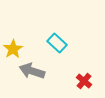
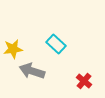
cyan rectangle: moved 1 px left, 1 px down
yellow star: rotated 24 degrees clockwise
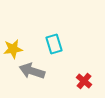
cyan rectangle: moved 2 px left; rotated 30 degrees clockwise
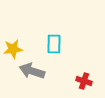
cyan rectangle: rotated 18 degrees clockwise
red cross: rotated 21 degrees counterclockwise
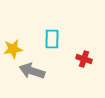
cyan rectangle: moved 2 px left, 5 px up
red cross: moved 22 px up
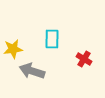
red cross: rotated 14 degrees clockwise
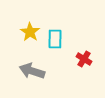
cyan rectangle: moved 3 px right
yellow star: moved 17 px right, 17 px up; rotated 30 degrees counterclockwise
